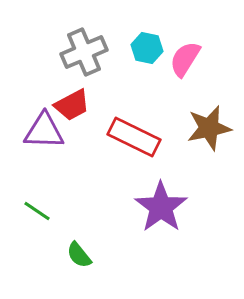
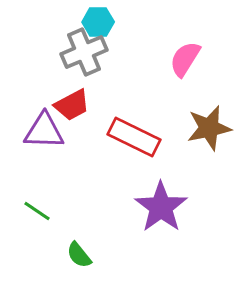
cyan hexagon: moved 49 px left, 26 px up; rotated 12 degrees counterclockwise
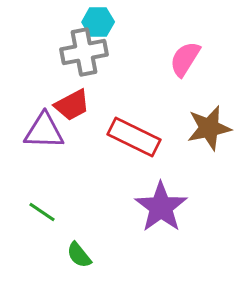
gray cross: rotated 12 degrees clockwise
green line: moved 5 px right, 1 px down
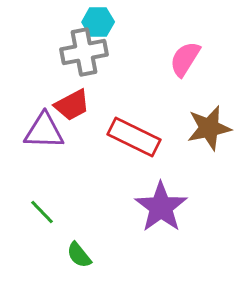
green line: rotated 12 degrees clockwise
